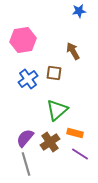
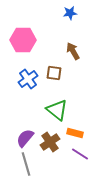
blue star: moved 9 px left, 2 px down
pink hexagon: rotated 10 degrees clockwise
green triangle: rotated 40 degrees counterclockwise
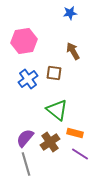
pink hexagon: moved 1 px right, 1 px down; rotated 10 degrees counterclockwise
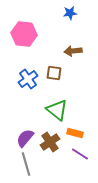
pink hexagon: moved 7 px up; rotated 15 degrees clockwise
brown arrow: rotated 66 degrees counterclockwise
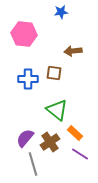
blue star: moved 9 px left, 1 px up
blue cross: rotated 36 degrees clockwise
orange rectangle: rotated 28 degrees clockwise
gray line: moved 7 px right
